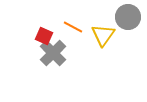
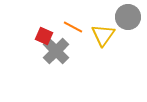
gray cross: moved 3 px right, 2 px up
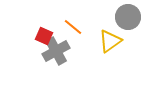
orange line: rotated 12 degrees clockwise
yellow triangle: moved 7 px right, 6 px down; rotated 20 degrees clockwise
gray cross: rotated 16 degrees clockwise
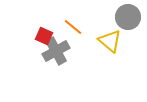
yellow triangle: rotated 45 degrees counterclockwise
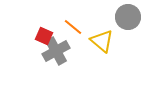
yellow triangle: moved 8 px left
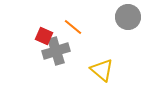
yellow triangle: moved 29 px down
gray cross: rotated 12 degrees clockwise
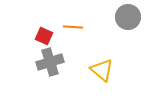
orange line: rotated 36 degrees counterclockwise
gray cross: moved 6 px left, 11 px down
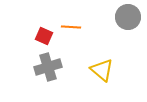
orange line: moved 2 px left
gray cross: moved 2 px left, 5 px down
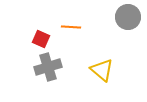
red square: moved 3 px left, 3 px down
